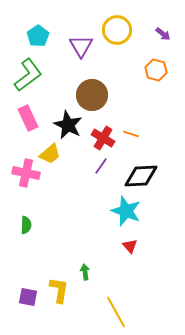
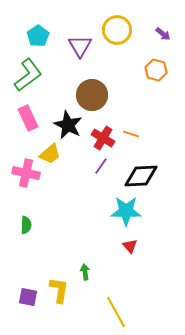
purple triangle: moved 1 px left
cyan star: rotated 20 degrees counterclockwise
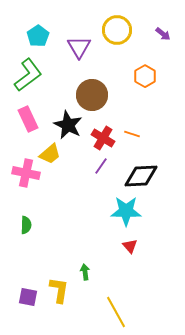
purple triangle: moved 1 px left, 1 px down
orange hexagon: moved 11 px left, 6 px down; rotated 15 degrees clockwise
pink rectangle: moved 1 px down
orange line: moved 1 px right
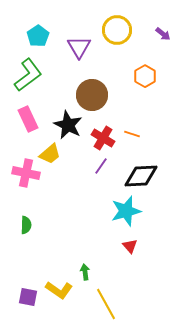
cyan star: rotated 16 degrees counterclockwise
yellow L-shape: rotated 116 degrees clockwise
yellow line: moved 10 px left, 8 px up
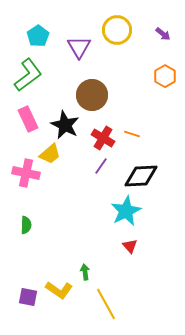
orange hexagon: moved 20 px right
black star: moved 3 px left
cyan star: rotated 12 degrees counterclockwise
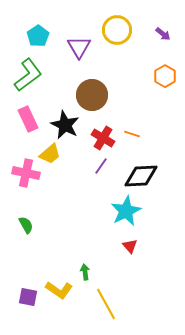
green semicircle: rotated 30 degrees counterclockwise
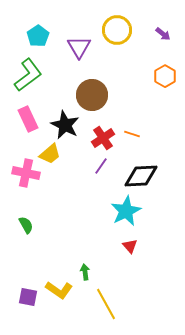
red cross: rotated 25 degrees clockwise
